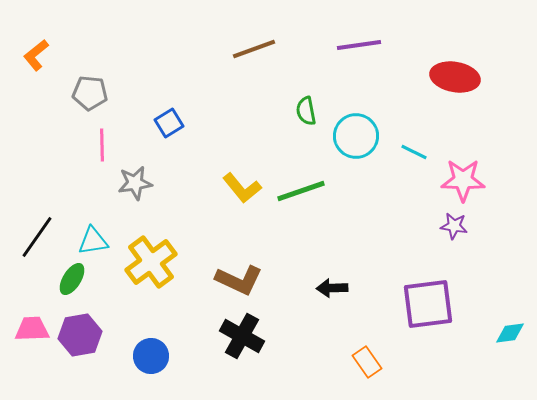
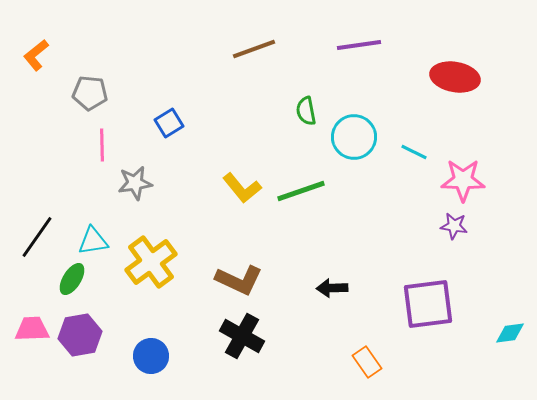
cyan circle: moved 2 px left, 1 px down
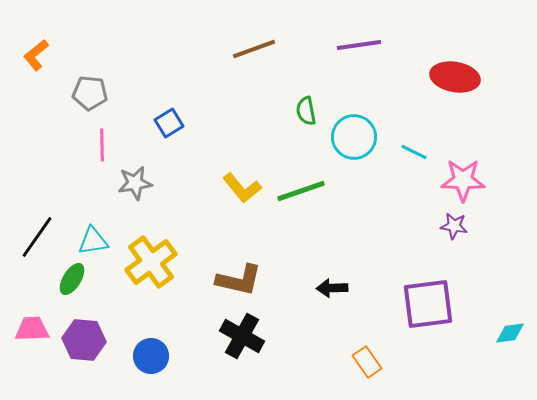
brown L-shape: rotated 12 degrees counterclockwise
purple hexagon: moved 4 px right, 5 px down; rotated 15 degrees clockwise
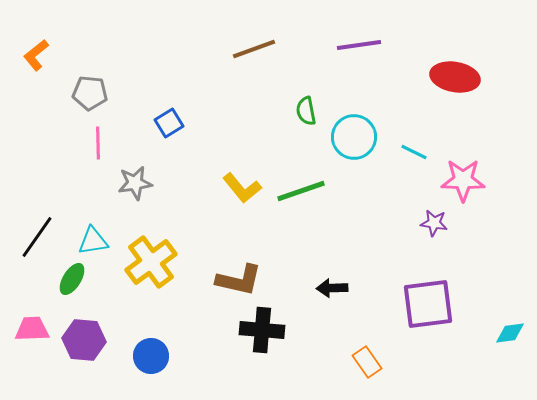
pink line: moved 4 px left, 2 px up
purple star: moved 20 px left, 3 px up
black cross: moved 20 px right, 6 px up; rotated 24 degrees counterclockwise
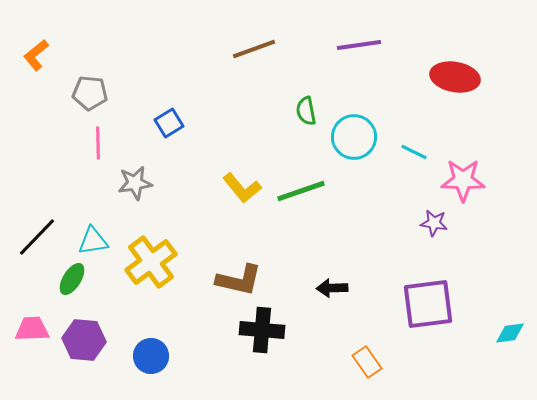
black line: rotated 9 degrees clockwise
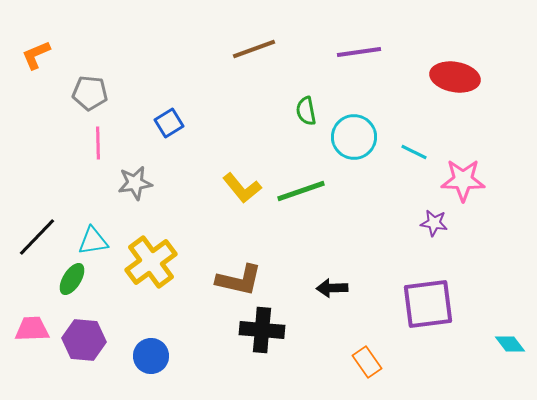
purple line: moved 7 px down
orange L-shape: rotated 16 degrees clockwise
cyan diamond: moved 11 px down; rotated 60 degrees clockwise
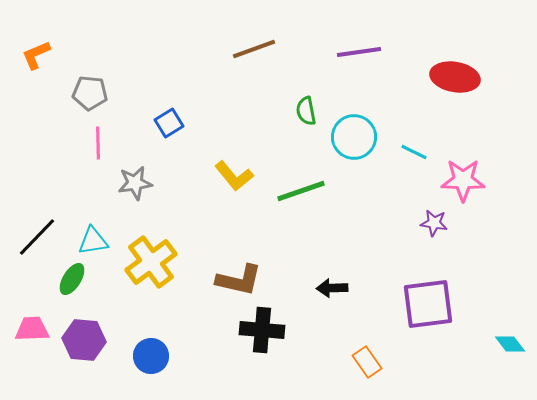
yellow L-shape: moved 8 px left, 12 px up
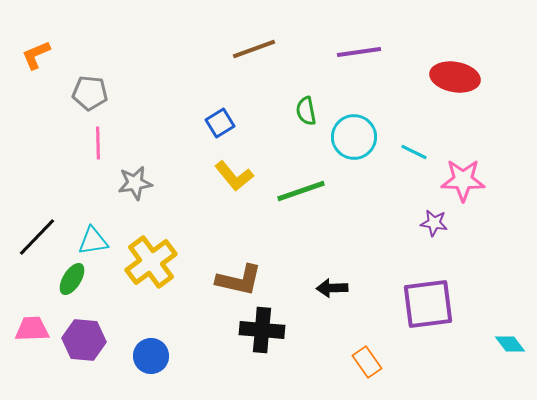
blue square: moved 51 px right
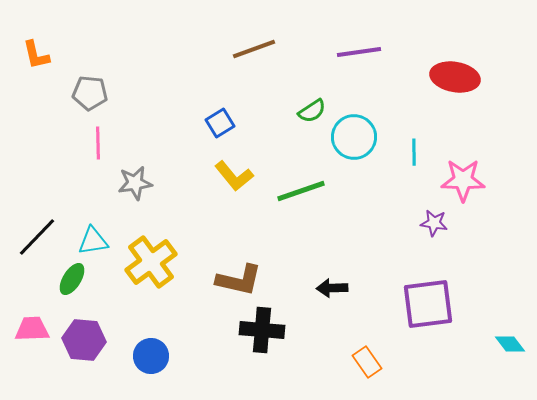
orange L-shape: rotated 80 degrees counterclockwise
green semicircle: moved 6 px right; rotated 112 degrees counterclockwise
cyan line: rotated 64 degrees clockwise
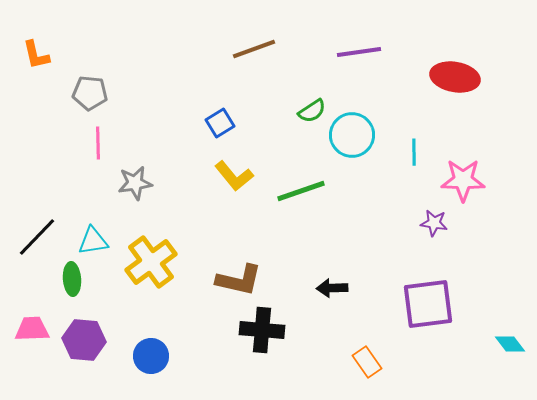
cyan circle: moved 2 px left, 2 px up
green ellipse: rotated 36 degrees counterclockwise
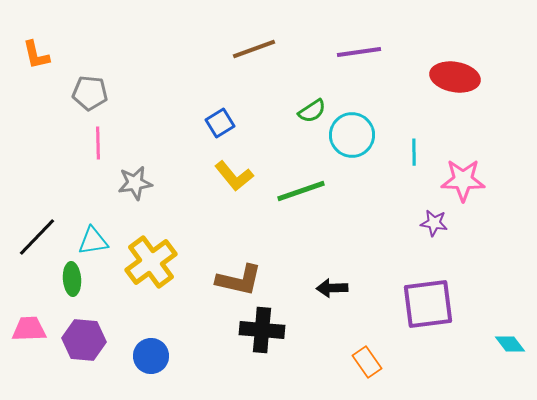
pink trapezoid: moved 3 px left
